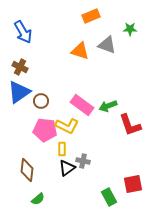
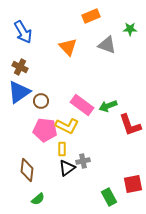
orange triangle: moved 12 px left, 4 px up; rotated 30 degrees clockwise
gray cross: rotated 24 degrees counterclockwise
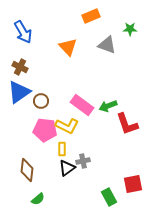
red L-shape: moved 3 px left, 1 px up
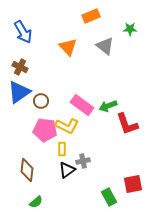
gray triangle: moved 2 px left, 1 px down; rotated 18 degrees clockwise
black triangle: moved 2 px down
green semicircle: moved 2 px left, 3 px down
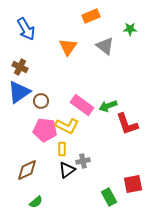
blue arrow: moved 3 px right, 3 px up
orange triangle: rotated 18 degrees clockwise
brown diamond: rotated 60 degrees clockwise
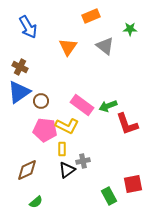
blue arrow: moved 2 px right, 2 px up
green rectangle: moved 1 px up
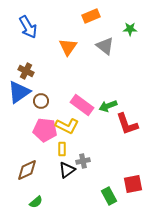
brown cross: moved 6 px right, 4 px down
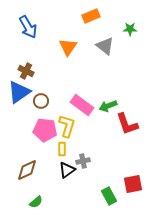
yellow L-shape: rotated 100 degrees counterclockwise
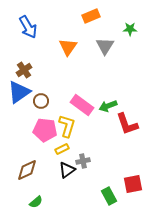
gray triangle: rotated 24 degrees clockwise
brown cross: moved 2 px left, 1 px up; rotated 28 degrees clockwise
yellow rectangle: rotated 64 degrees clockwise
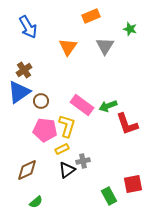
green star: rotated 16 degrees clockwise
